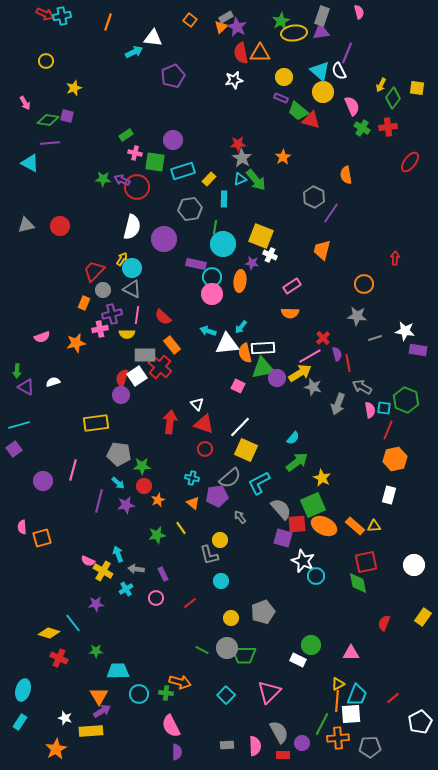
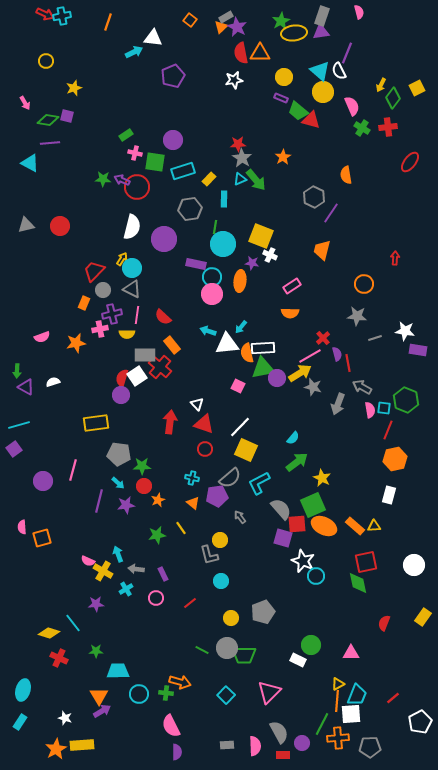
yellow square at (417, 88): rotated 35 degrees counterclockwise
orange semicircle at (245, 353): moved 2 px right
yellow rectangle at (91, 731): moved 9 px left, 14 px down
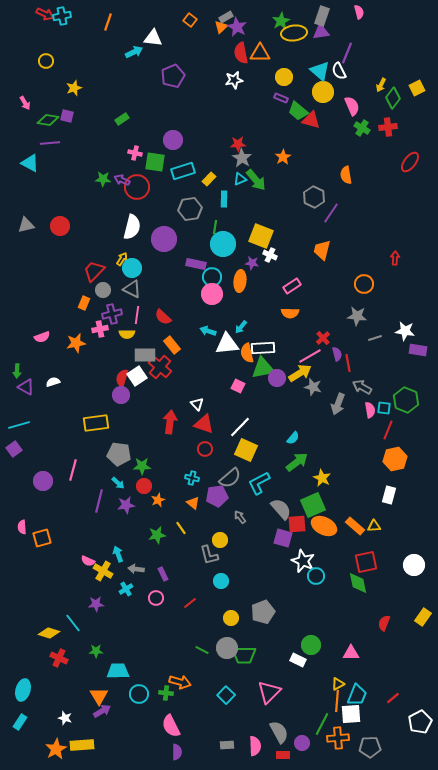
green rectangle at (126, 135): moved 4 px left, 16 px up
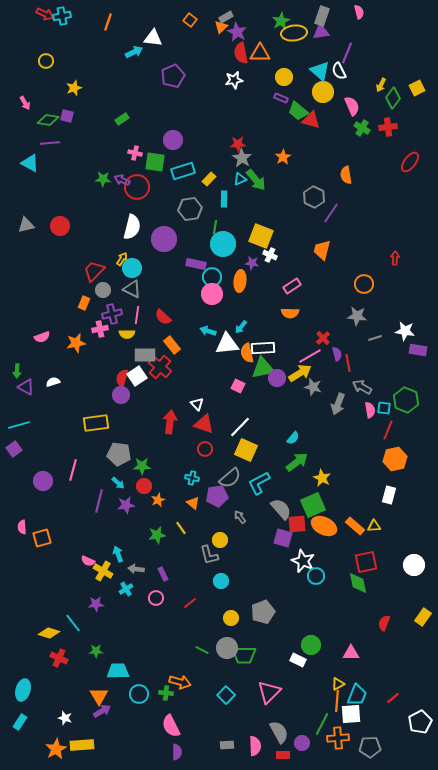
purple star at (237, 27): moved 5 px down
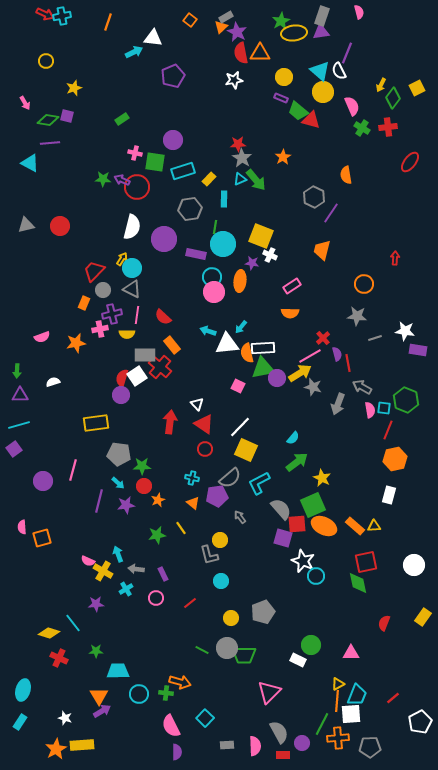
purple rectangle at (196, 264): moved 10 px up
pink circle at (212, 294): moved 2 px right, 2 px up
purple triangle at (26, 387): moved 6 px left, 8 px down; rotated 30 degrees counterclockwise
red triangle at (204, 424): rotated 15 degrees clockwise
cyan square at (226, 695): moved 21 px left, 23 px down
